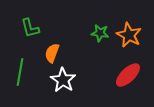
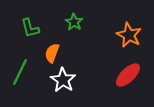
green star: moved 26 px left, 11 px up; rotated 24 degrees clockwise
green line: rotated 16 degrees clockwise
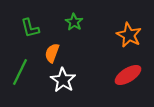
red ellipse: rotated 12 degrees clockwise
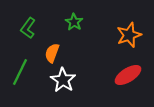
green L-shape: moved 2 px left; rotated 50 degrees clockwise
orange star: rotated 25 degrees clockwise
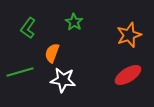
green line: rotated 48 degrees clockwise
white star: rotated 25 degrees counterclockwise
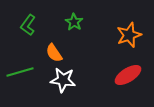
green L-shape: moved 3 px up
orange semicircle: moved 2 px right; rotated 54 degrees counterclockwise
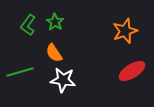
green star: moved 19 px left
orange star: moved 4 px left, 4 px up
red ellipse: moved 4 px right, 4 px up
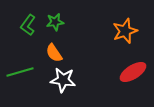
green star: rotated 30 degrees clockwise
red ellipse: moved 1 px right, 1 px down
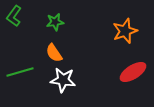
green L-shape: moved 14 px left, 9 px up
